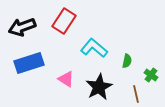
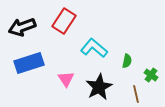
pink triangle: rotated 24 degrees clockwise
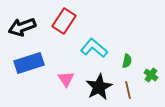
brown line: moved 8 px left, 4 px up
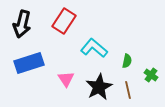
black arrow: moved 3 px up; rotated 56 degrees counterclockwise
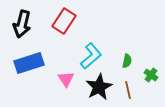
cyan L-shape: moved 3 px left, 8 px down; rotated 100 degrees clockwise
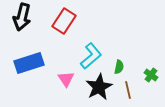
black arrow: moved 7 px up
green semicircle: moved 8 px left, 6 px down
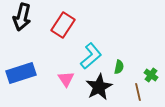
red rectangle: moved 1 px left, 4 px down
blue rectangle: moved 8 px left, 10 px down
brown line: moved 10 px right, 2 px down
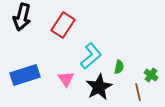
blue rectangle: moved 4 px right, 2 px down
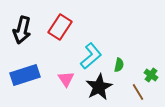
black arrow: moved 13 px down
red rectangle: moved 3 px left, 2 px down
green semicircle: moved 2 px up
brown line: rotated 18 degrees counterclockwise
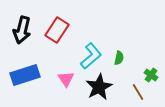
red rectangle: moved 3 px left, 3 px down
green semicircle: moved 7 px up
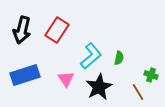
green cross: rotated 16 degrees counterclockwise
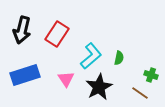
red rectangle: moved 4 px down
brown line: moved 2 px right, 1 px down; rotated 24 degrees counterclockwise
